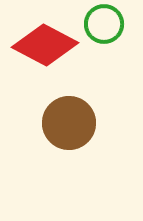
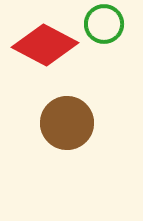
brown circle: moved 2 px left
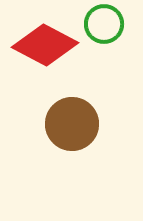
brown circle: moved 5 px right, 1 px down
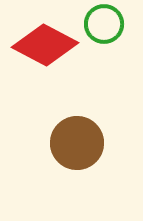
brown circle: moved 5 px right, 19 px down
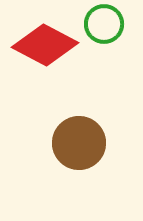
brown circle: moved 2 px right
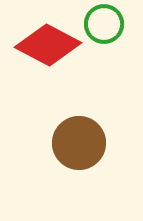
red diamond: moved 3 px right
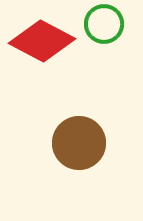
red diamond: moved 6 px left, 4 px up
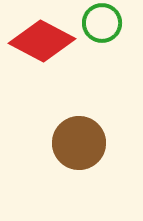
green circle: moved 2 px left, 1 px up
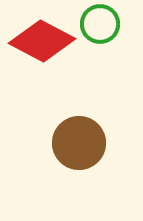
green circle: moved 2 px left, 1 px down
